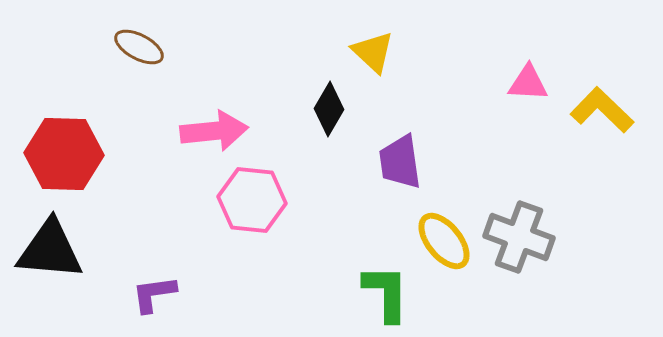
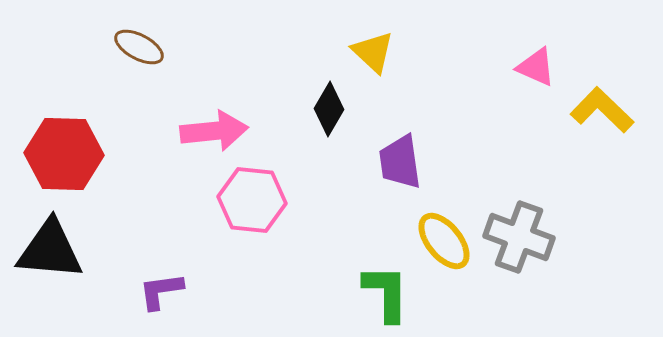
pink triangle: moved 8 px right, 16 px up; rotated 21 degrees clockwise
purple L-shape: moved 7 px right, 3 px up
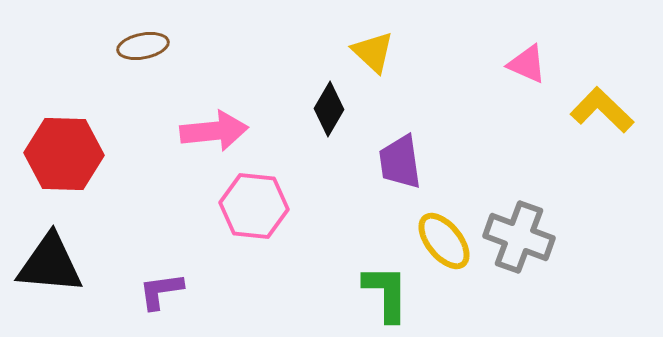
brown ellipse: moved 4 px right, 1 px up; rotated 39 degrees counterclockwise
pink triangle: moved 9 px left, 3 px up
pink hexagon: moved 2 px right, 6 px down
black triangle: moved 14 px down
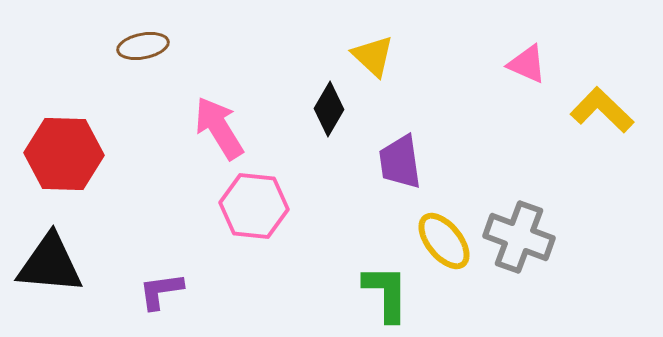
yellow triangle: moved 4 px down
pink arrow: moved 5 px right, 3 px up; rotated 116 degrees counterclockwise
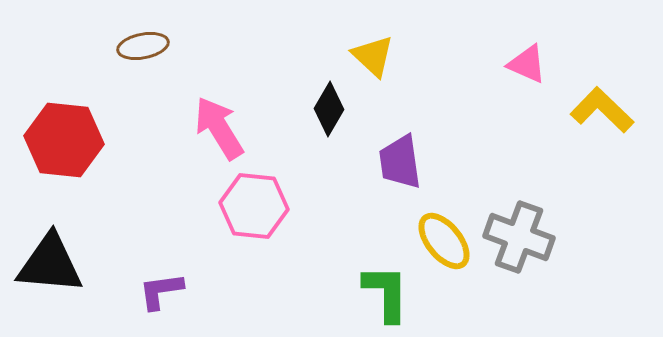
red hexagon: moved 14 px up; rotated 4 degrees clockwise
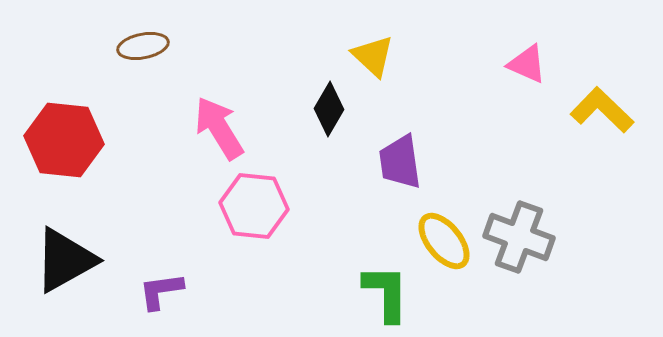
black triangle: moved 15 px right, 4 px up; rotated 34 degrees counterclockwise
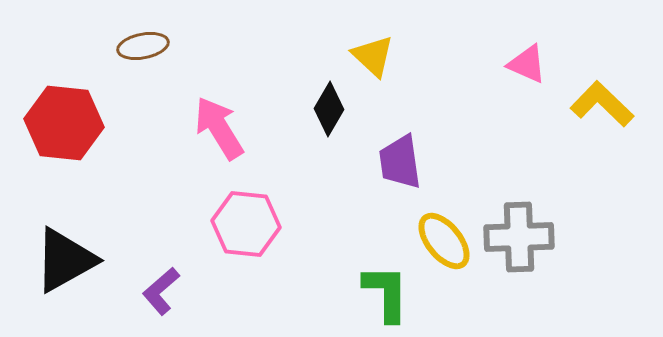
yellow L-shape: moved 6 px up
red hexagon: moved 17 px up
pink hexagon: moved 8 px left, 18 px down
gray cross: rotated 22 degrees counterclockwise
purple L-shape: rotated 33 degrees counterclockwise
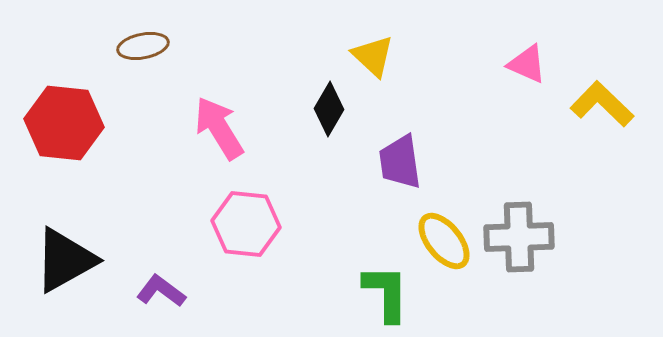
purple L-shape: rotated 78 degrees clockwise
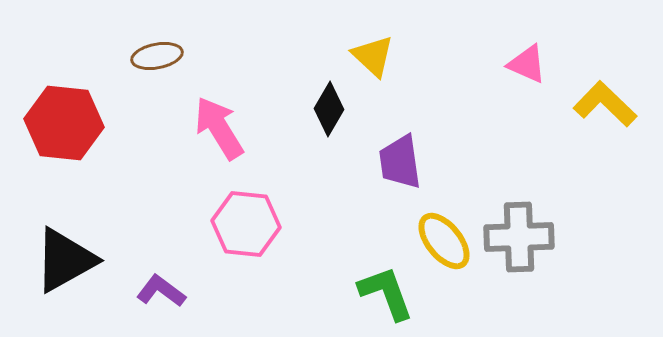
brown ellipse: moved 14 px right, 10 px down
yellow L-shape: moved 3 px right
green L-shape: rotated 20 degrees counterclockwise
